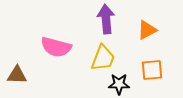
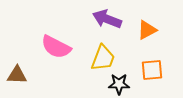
purple arrow: moved 1 px right; rotated 64 degrees counterclockwise
pink semicircle: rotated 12 degrees clockwise
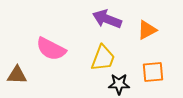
pink semicircle: moved 5 px left, 2 px down
orange square: moved 1 px right, 2 px down
